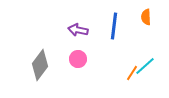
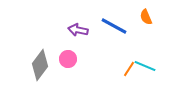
orange semicircle: rotated 21 degrees counterclockwise
blue line: rotated 68 degrees counterclockwise
pink circle: moved 10 px left
cyan line: rotated 65 degrees clockwise
orange line: moved 3 px left, 4 px up
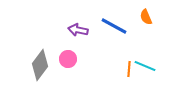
orange line: rotated 28 degrees counterclockwise
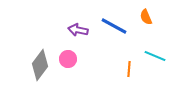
cyan line: moved 10 px right, 10 px up
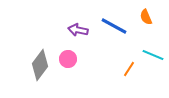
cyan line: moved 2 px left, 1 px up
orange line: rotated 28 degrees clockwise
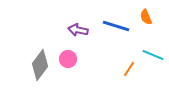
blue line: moved 2 px right; rotated 12 degrees counterclockwise
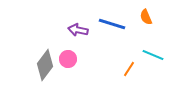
blue line: moved 4 px left, 2 px up
gray diamond: moved 5 px right
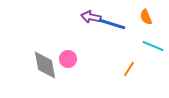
purple arrow: moved 13 px right, 13 px up
cyan line: moved 9 px up
gray diamond: rotated 48 degrees counterclockwise
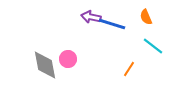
cyan line: rotated 15 degrees clockwise
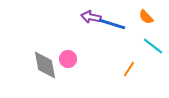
orange semicircle: rotated 21 degrees counterclockwise
